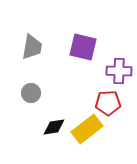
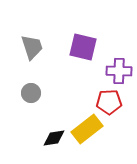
gray trapezoid: rotated 28 degrees counterclockwise
red pentagon: moved 1 px right, 1 px up
black diamond: moved 11 px down
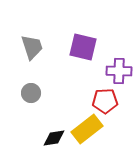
red pentagon: moved 4 px left, 1 px up
